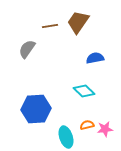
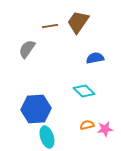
cyan ellipse: moved 19 px left
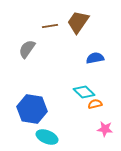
cyan diamond: moved 1 px down
blue hexagon: moved 4 px left; rotated 12 degrees clockwise
orange semicircle: moved 8 px right, 21 px up
pink star: rotated 14 degrees clockwise
cyan ellipse: rotated 50 degrees counterclockwise
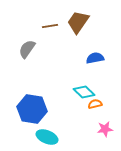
pink star: rotated 14 degrees counterclockwise
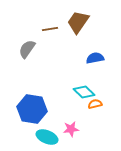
brown line: moved 3 px down
pink star: moved 34 px left
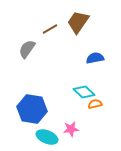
brown line: rotated 21 degrees counterclockwise
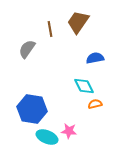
brown line: rotated 70 degrees counterclockwise
cyan diamond: moved 6 px up; rotated 20 degrees clockwise
pink star: moved 2 px left, 2 px down; rotated 14 degrees clockwise
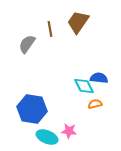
gray semicircle: moved 5 px up
blue semicircle: moved 4 px right, 20 px down; rotated 18 degrees clockwise
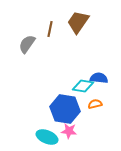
brown line: rotated 21 degrees clockwise
cyan diamond: moved 1 px left; rotated 55 degrees counterclockwise
blue hexagon: moved 33 px right
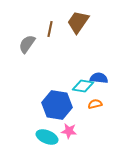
blue hexagon: moved 8 px left, 4 px up
